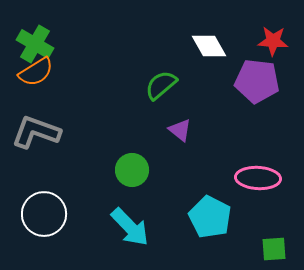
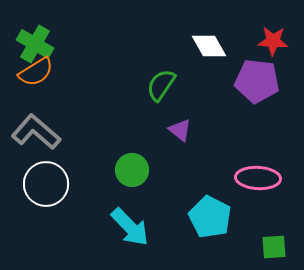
green semicircle: rotated 16 degrees counterclockwise
gray L-shape: rotated 21 degrees clockwise
white circle: moved 2 px right, 30 px up
green square: moved 2 px up
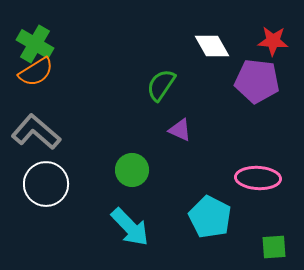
white diamond: moved 3 px right
purple triangle: rotated 15 degrees counterclockwise
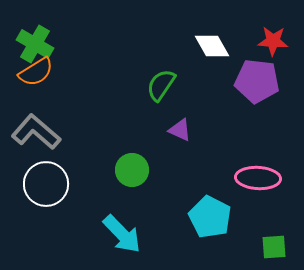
cyan arrow: moved 8 px left, 7 px down
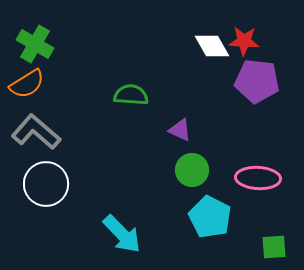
red star: moved 29 px left
orange semicircle: moved 9 px left, 12 px down
green semicircle: moved 30 px left, 10 px down; rotated 60 degrees clockwise
green circle: moved 60 px right
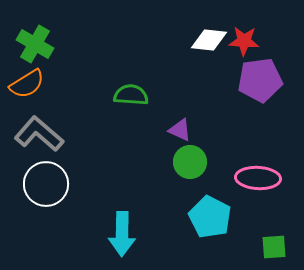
white diamond: moved 3 px left, 6 px up; rotated 54 degrees counterclockwise
purple pentagon: moved 3 px right, 1 px up; rotated 15 degrees counterclockwise
gray L-shape: moved 3 px right, 2 px down
green circle: moved 2 px left, 8 px up
cyan arrow: rotated 45 degrees clockwise
